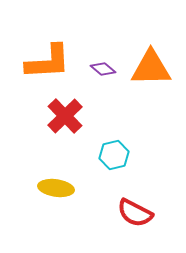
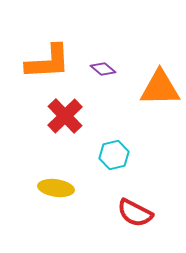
orange triangle: moved 9 px right, 20 px down
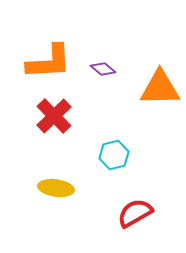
orange L-shape: moved 1 px right
red cross: moved 11 px left
red semicircle: rotated 123 degrees clockwise
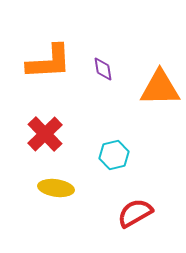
purple diamond: rotated 40 degrees clockwise
red cross: moved 9 px left, 18 px down
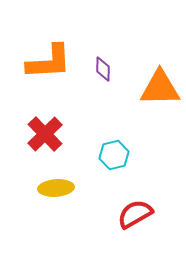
purple diamond: rotated 10 degrees clockwise
yellow ellipse: rotated 12 degrees counterclockwise
red semicircle: moved 1 px down
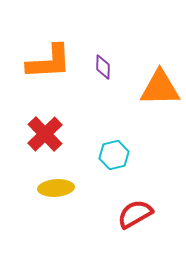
purple diamond: moved 2 px up
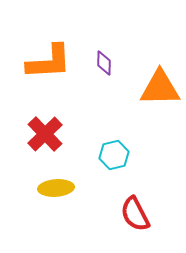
purple diamond: moved 1 px right, 4 px up
red semicircle: rotated 87 degrees counterclockwise
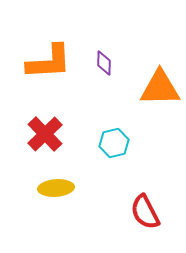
cyan hexagon: moved 12 px up
red semicircle: moved 10 px right, 2 px up
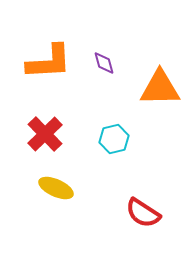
purple diamond: rotated 15 degrees counterclockwise
cyan hexagon: moved 4 px up
yellow ellipse: rotated 28 degrees clockwise
red semicircle: moved 2 px left, 1 px down; rotated 30 degrees counterclockwise
